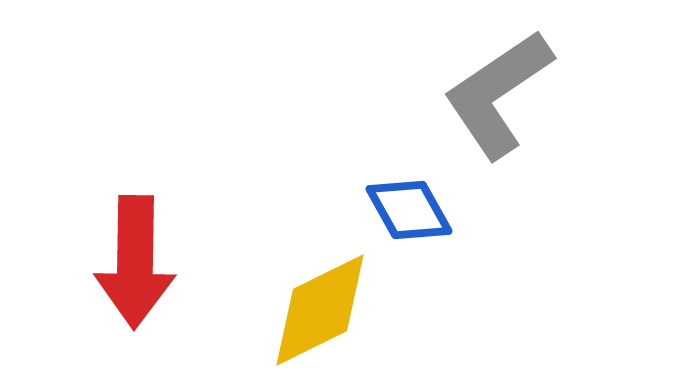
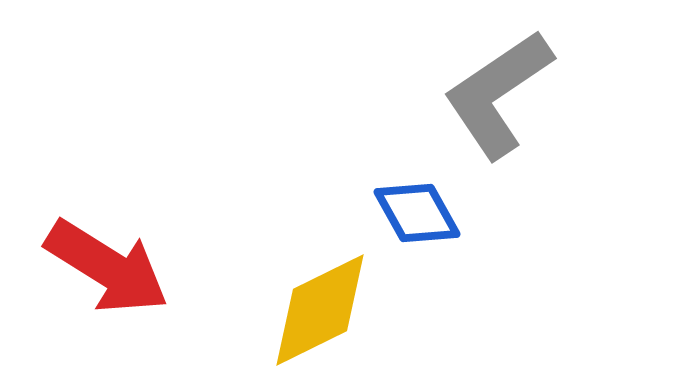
blue diamond: moved 8 px right, 3 px down
red arrow: moved 28 px left, 5 px down; rotated 59 degrees counterclockwise
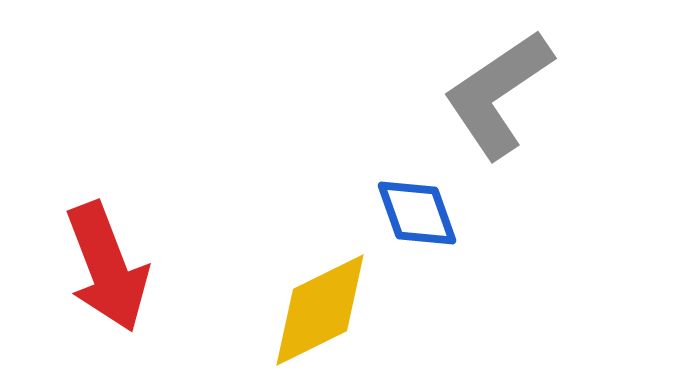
blue diamond: rotated 10 degrees clockwise
red arrow: rotated 37 degrees clockwise
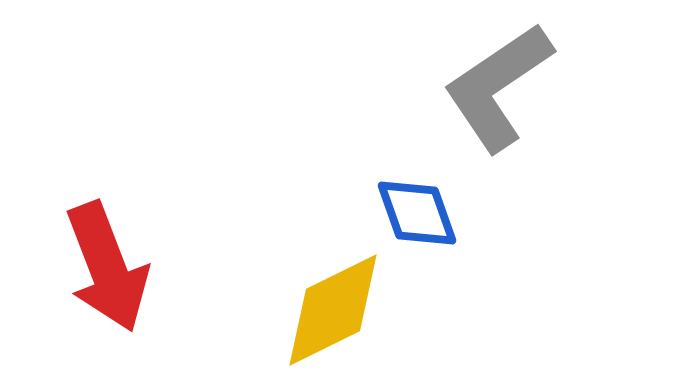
gray L-shape: moved 7 px up
yellow diamond: moved 13 px right
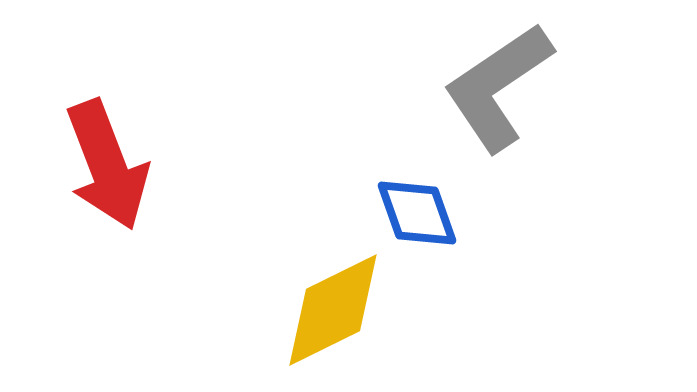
red arrow: moved 102 px up
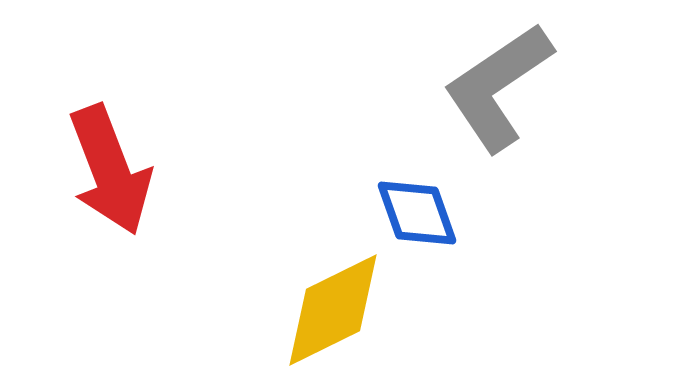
red arrow: moved 3 px right, 5 px down
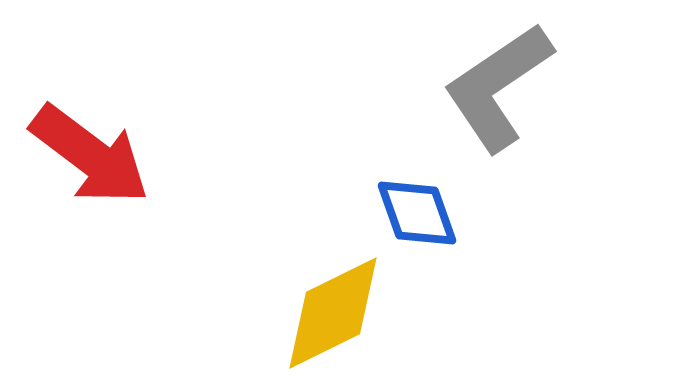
red arrow: moved 20 px left, 15 px up; rotated 32 degrees counterclockwise
yellow diamond: moved 3 px down
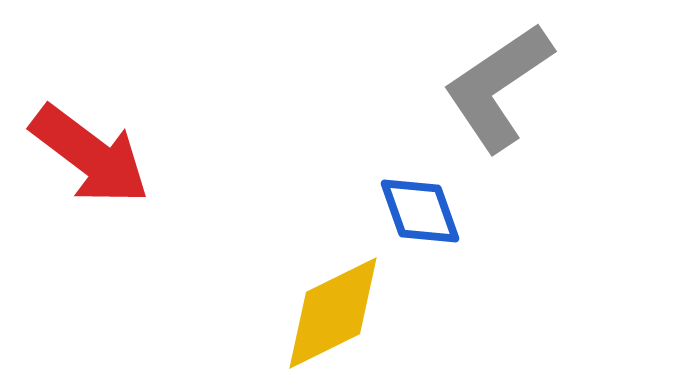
blue diamond: moved 3 px right, 2 px up
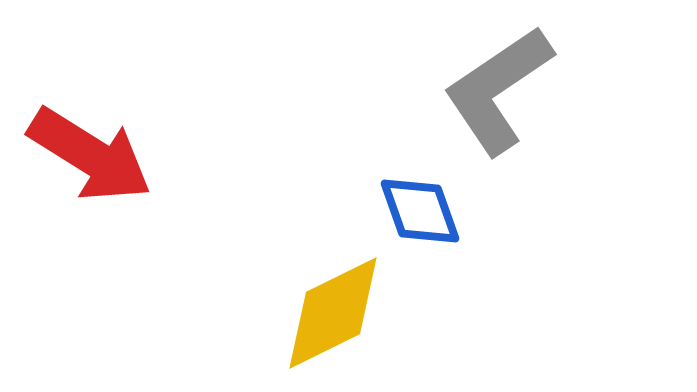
gray L-shape: moved 3 px down
red arrow: rotated 5 degrees counterclockwise
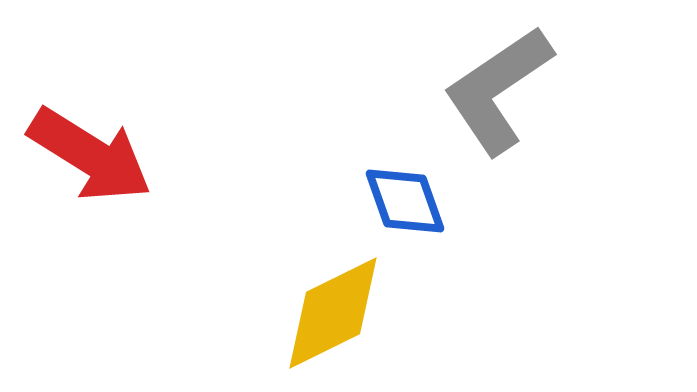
blue diamond: moved 15 px left, 10 px up
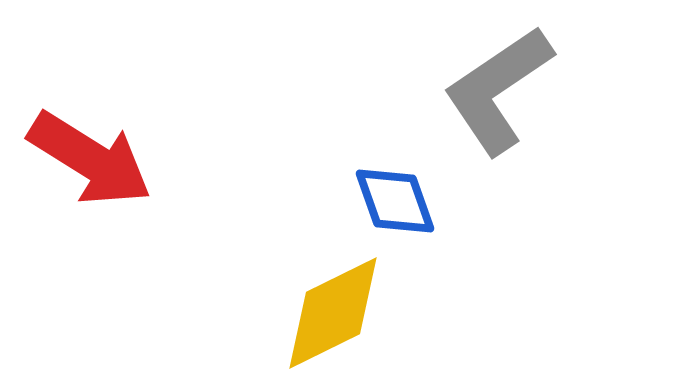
red arrow: moved 4 px down
blue diamond: moved 10 px left
